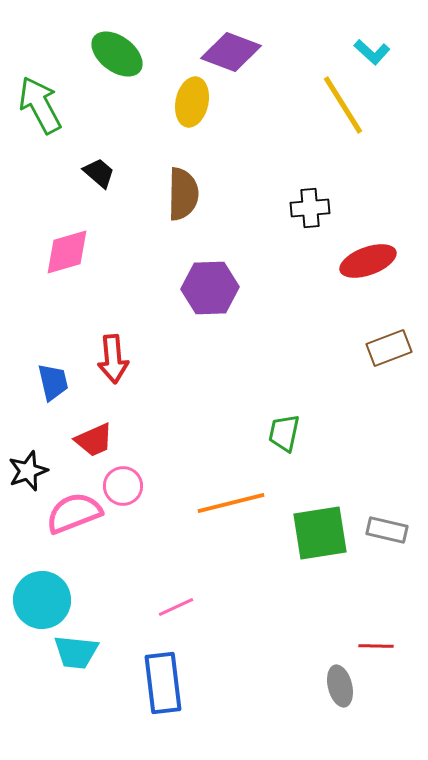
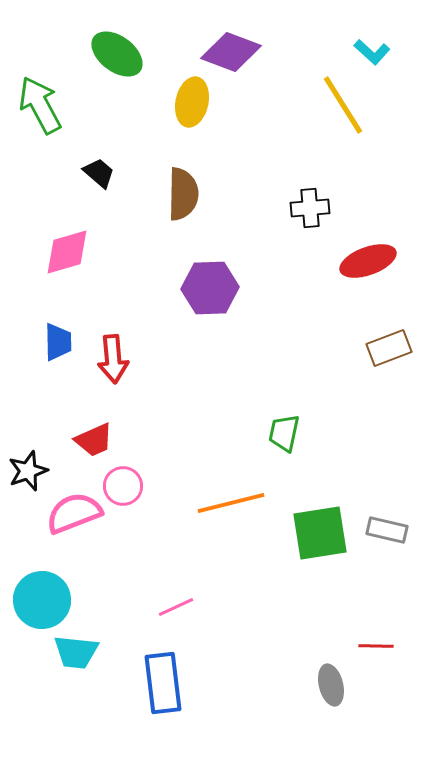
blue trapezoid: moved 5 px right, 40 px up; rotated 12 degrees clockwise
gray ellipse: moved 9 px left, 1 px up
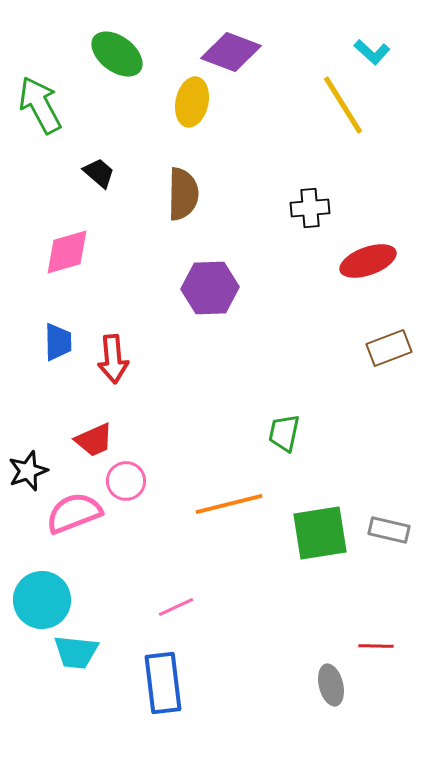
pink circle: moved 3 px right, 5 px up
orange line: moved 2 px left, 1 px down
gray rectangle: moved 2 px right
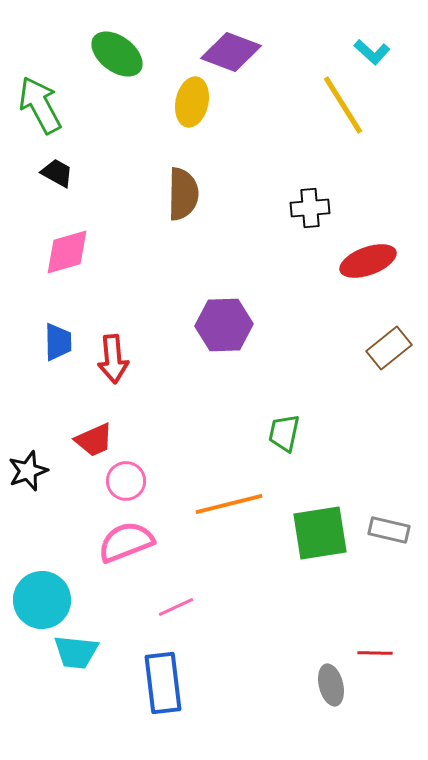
black trapezoid: moved 42 px left; rotated 12 degrees counterclockwise
purple hexagon: moved 14 px right, 37 px down
brown rectangle: rotated 18 degrees counterclockwise
pink semicircle: moved 52 px right, 29 px down
red line: moved 1 px left, 7 px down
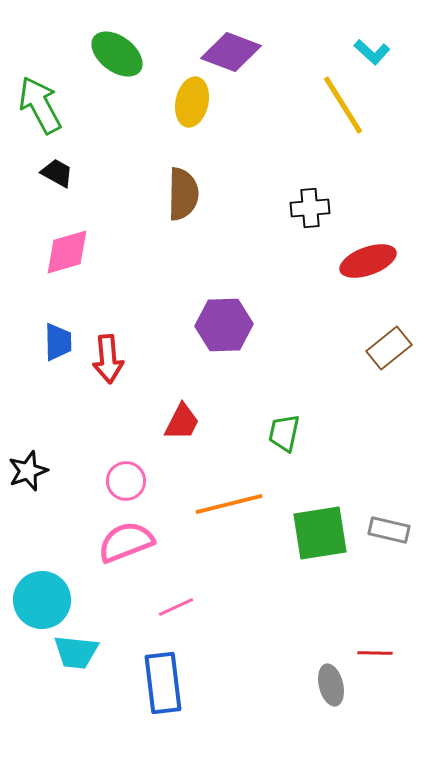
red arrow: moved 5 px left
red trapezoid: moved 88 px right, 18 px up; rotated 39 degrees counterclockwise
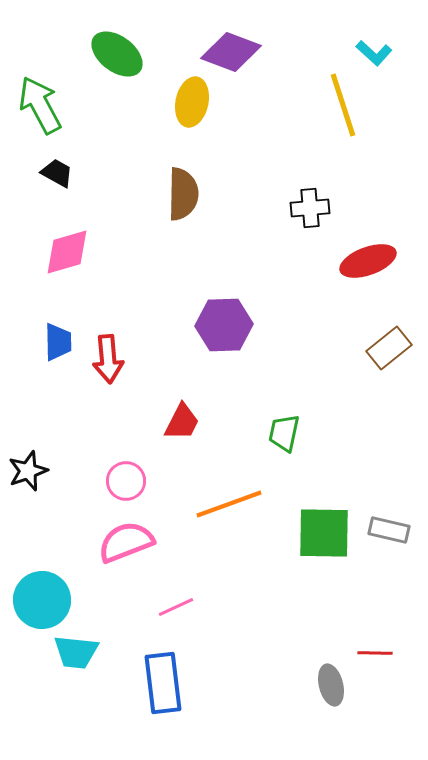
cyan L-shape: moved 2 px right, 1 px down
yellow line: rotated 14 degrees clockwise
orange line: rotated 6 degrees counterclockwise
green square: moved 4 px right; rotated 10 degrees clockwise
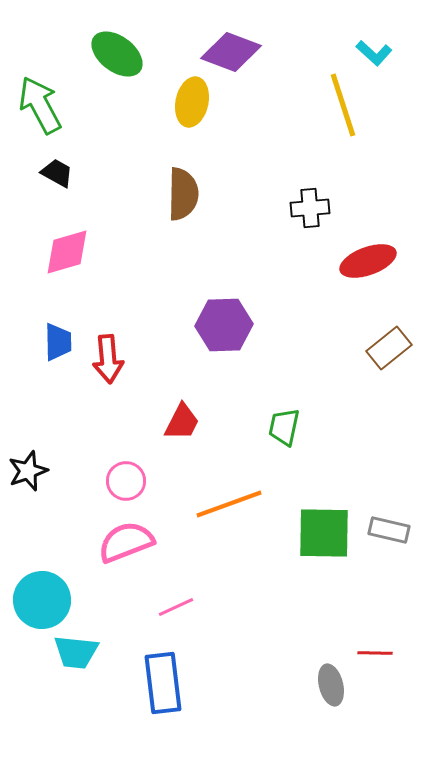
green trapezoid: moved 6 px up
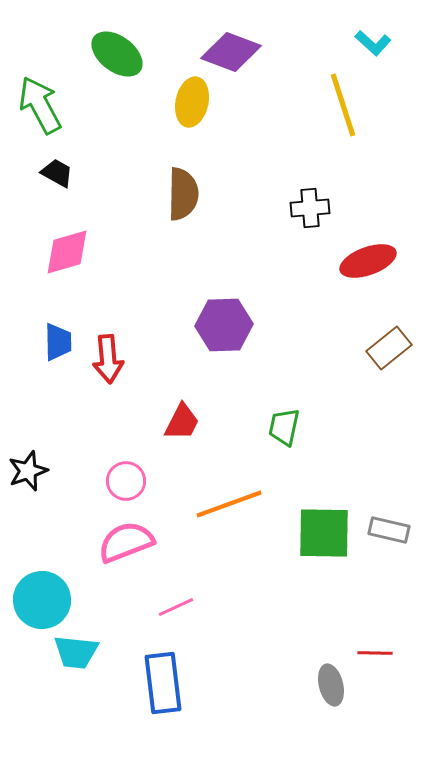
cyan L-shape: moved 1 px left, 10 px up
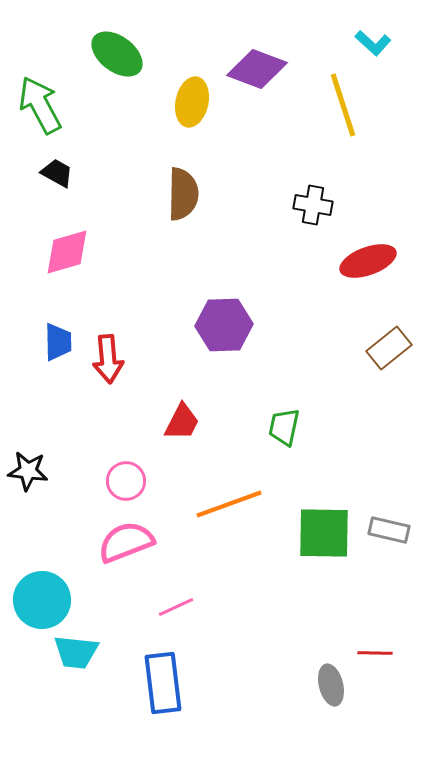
purple diamond: moved 26 px right, 17 px down
black cross: moved 3 px right, 3 px up; rotated 15 degrees clockwise
black star: rotated 27 degrees clockwise
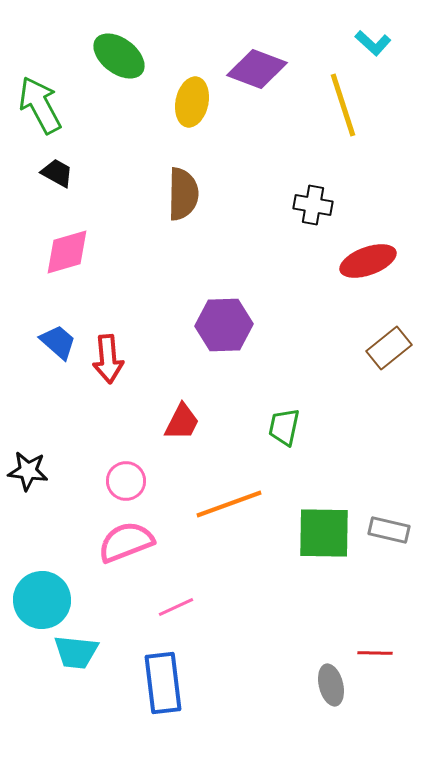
green ellipse: moved 2 px right, 2 px down
blue trapezoid: rotated 48 degrees counterclockwise
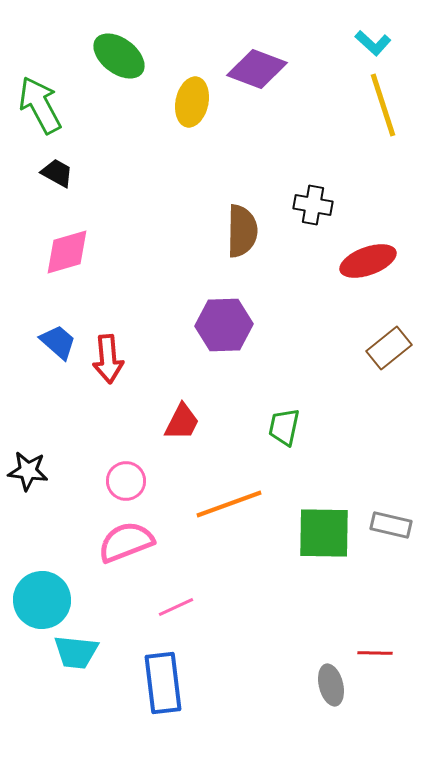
yellow line: moved 40 px right
brown semicircle: moved 59 px right, 37 px down
gray rectangle: moved 2 px right, 5 px up
